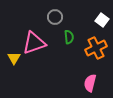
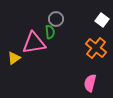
gray circle: moved 1 px right, 2 px down
green semicircle: moved 19 px left, 5 px up
pink triangle: rotated 10 degrees clockwise
orange cross: rotated 25 degrees counterclockwise
yellow triangle: rotated 24 degrees clockwise
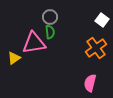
gray circle: moved 6 px left, 2 px up
orange cross: rotated 15 degrees clockwise
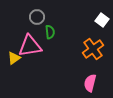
gray circle: moved 13 px left
pink triangle: moved 4 px left, 3 px down
orange cross: moved 3 px left, 1 px down
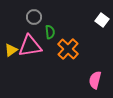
gray circle: moved 3 px left
orange cross: moved 25 px left; rotated 10 degrees counterclockwise
yellow triangle: moved 3 px left, 8 px up
pink semicircle: moved 5 px right, 3 px up
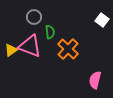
pink triangle: rotated 30 degrees clockwise
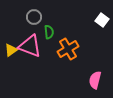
green semicircle: moved 1 px left
orange cross: rotated 15 degrees clockwise
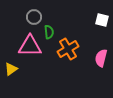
white square: rotated 24 degrees counterclockwise
pink triangle: rotated 20 degrees counterclockwise
yellow triangle: moved 19 px down
pink semicircle: moved 6 px right, 22 px up
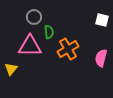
yellow triangle: rotated 16 degrees counterclockwise
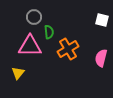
yellow triangle: moved 7 px right, 4 px down
